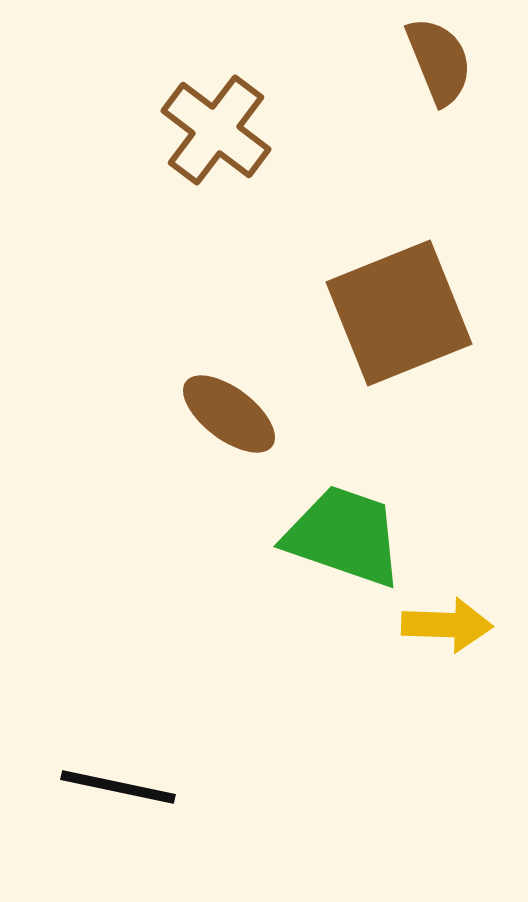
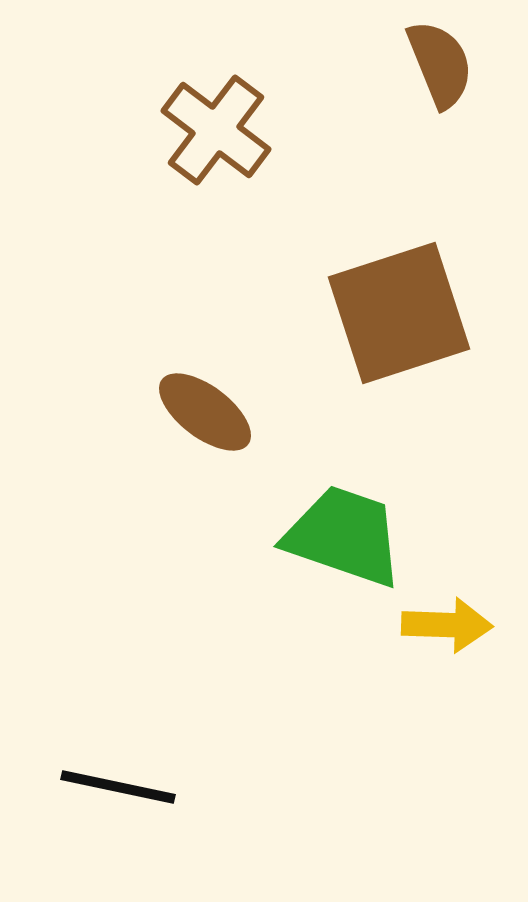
brown semicircle: moved 1 px right, 3 px down
brown square: rotated 4 degrees clockwise
brown ellipse: moved 24 px left, 2 px up
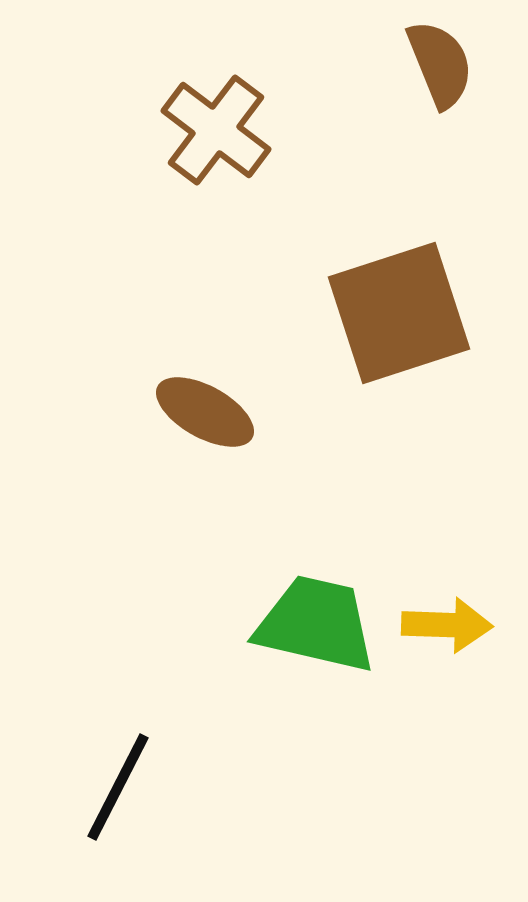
brown ellipse: rotated 8 degrees counterclockwise
green trapezoid: moved 28 px left, 88 px down; rotated 6 degrees counterclockwise
black line: rotated 75 degrees counterclockwise
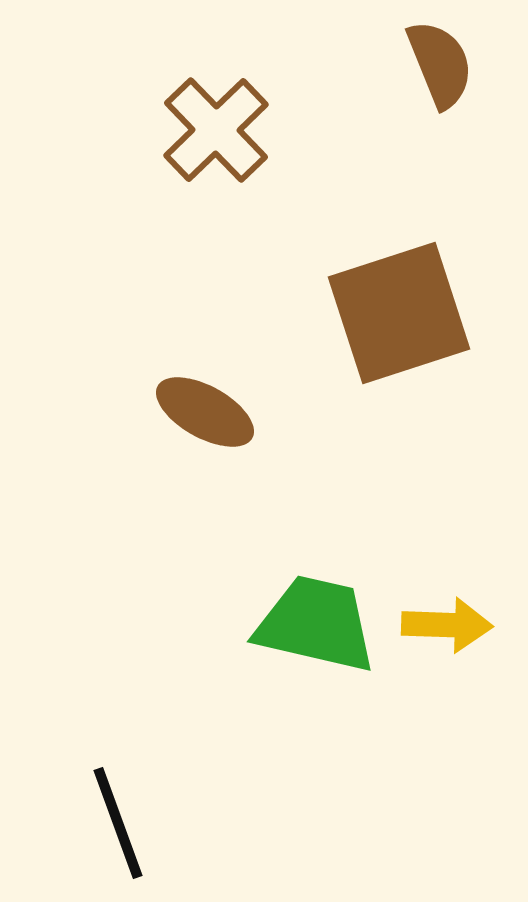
brown cross: rotated 9 degrees clockwise
black line: moved 36 px down; rotated 47 degrees counterclockwise
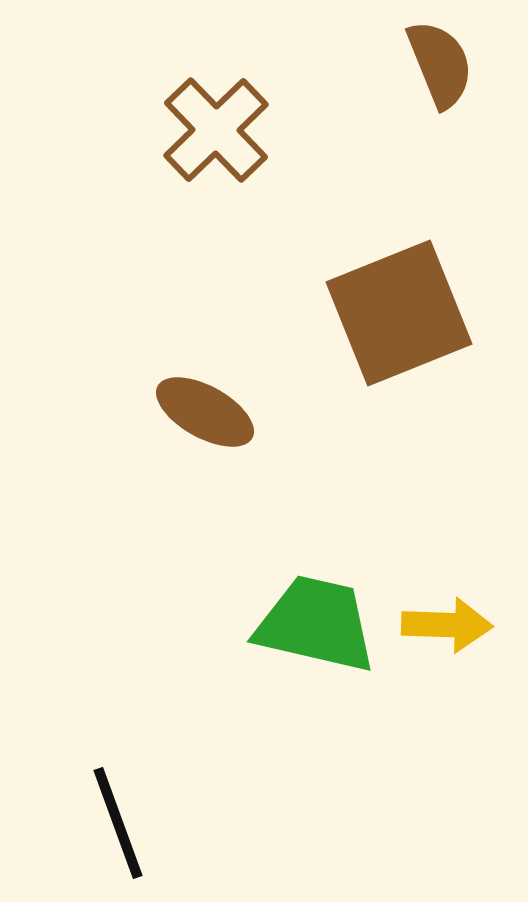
brown square: rotated 4 degrees counterclockwise
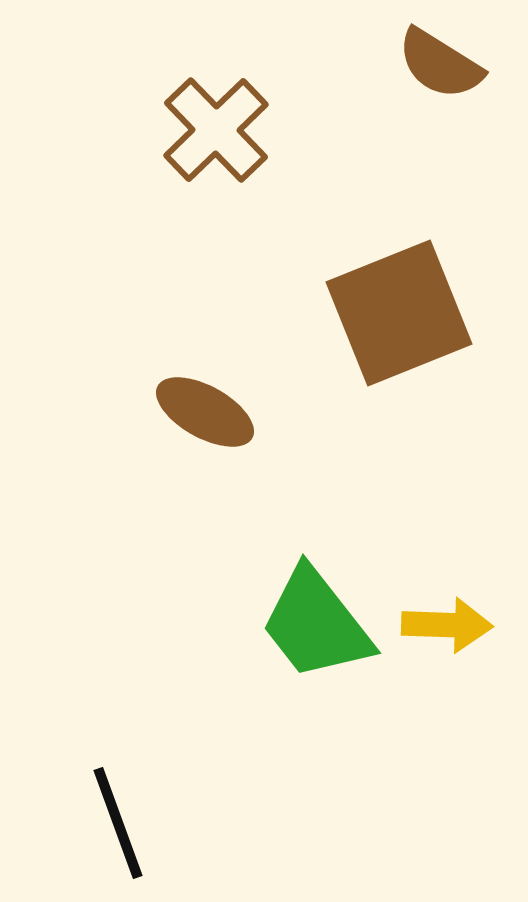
brown semicircle: rotated 144 degrees clockwise
green trapezoid: rotated 141 degrees counterclockwise
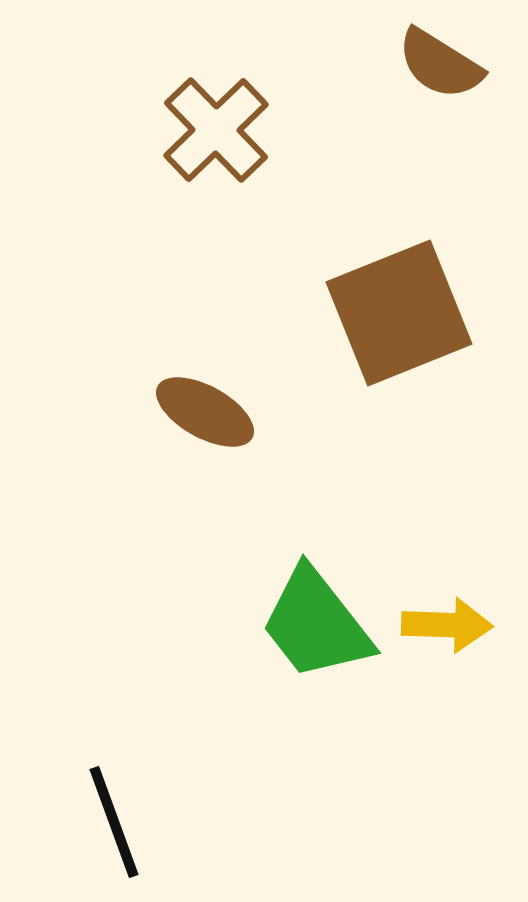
black line: moved 4 px left, 1 px up
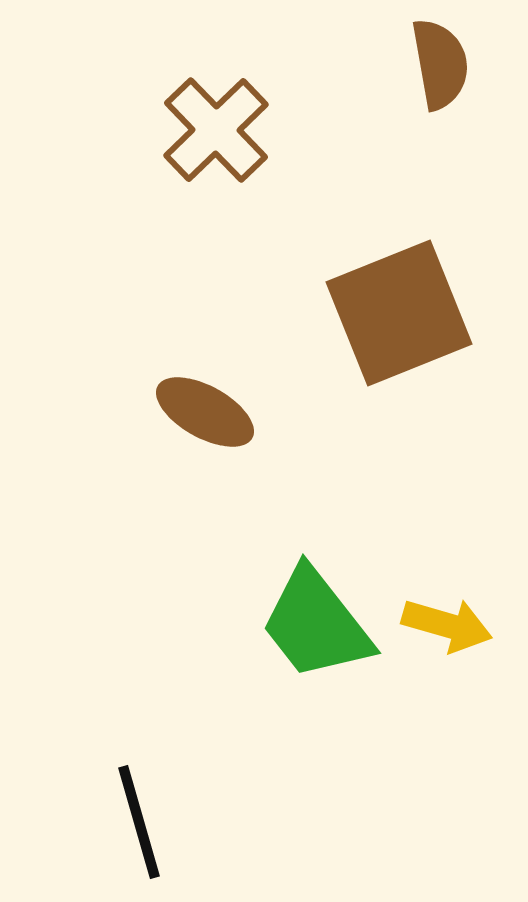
brown semicircle: rotated 132 degrees counterclockwise
yellow arrow: rotated 14 degrees clockwise
black line: moved 25 px right; rotated 4 degrees clockwise
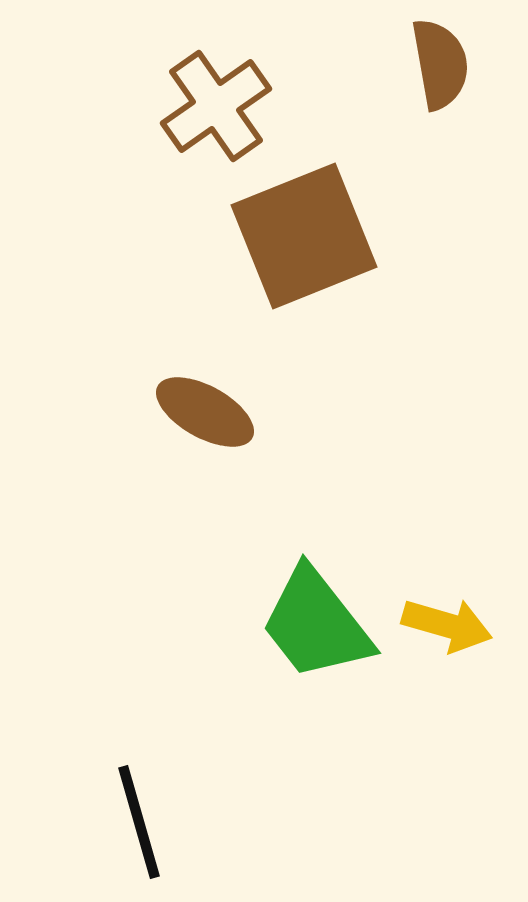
brown cross: moved 24 px up; rotated 9 degrees clockwise
brown square: moved 95 px left, 77 px up
